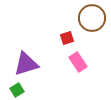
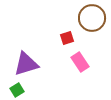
pink rectangle: moved 2 px right
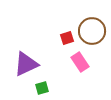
brown circle: moved 13 px down
purple triangle: rotated 8 degrees counterclockwise
green square: moved 25 px right, 2 px up; rotated 16 degrees clockwise
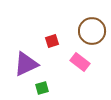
red square: moved 15 px left, 3 px down
pink rectangle: rotated 18 degrees counterclockwise
